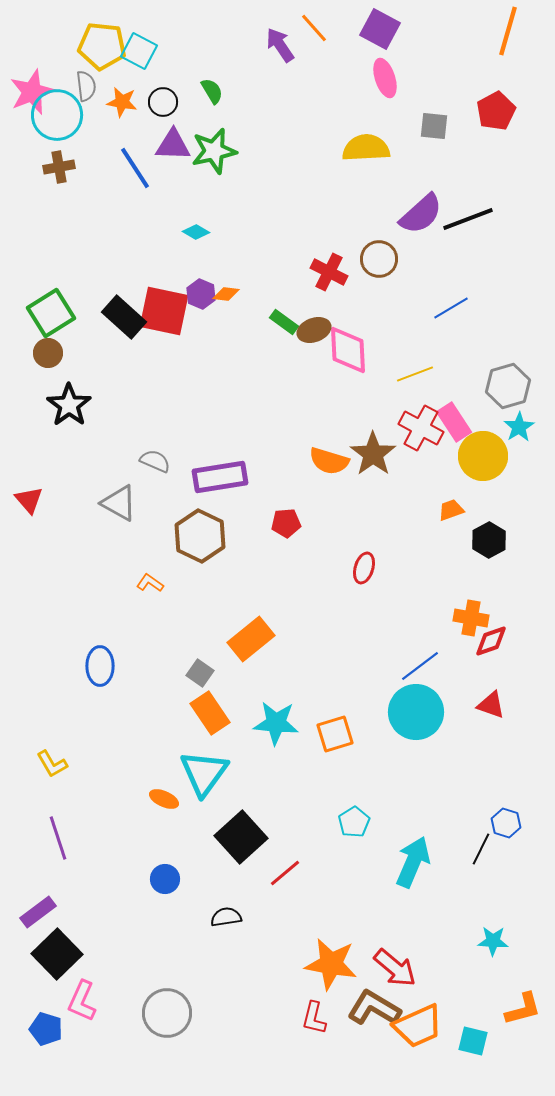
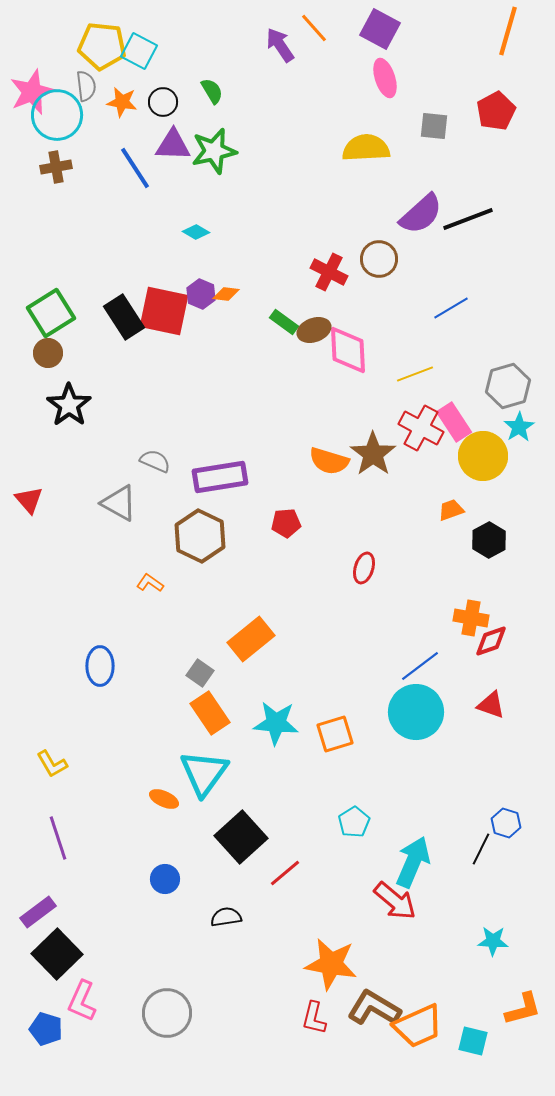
brown cross at (59, 167): moved 3 px left
black rectangle at (124, 317): rotated 15 degrees clockwise
red arrow at (395, 968): moved 67 px up
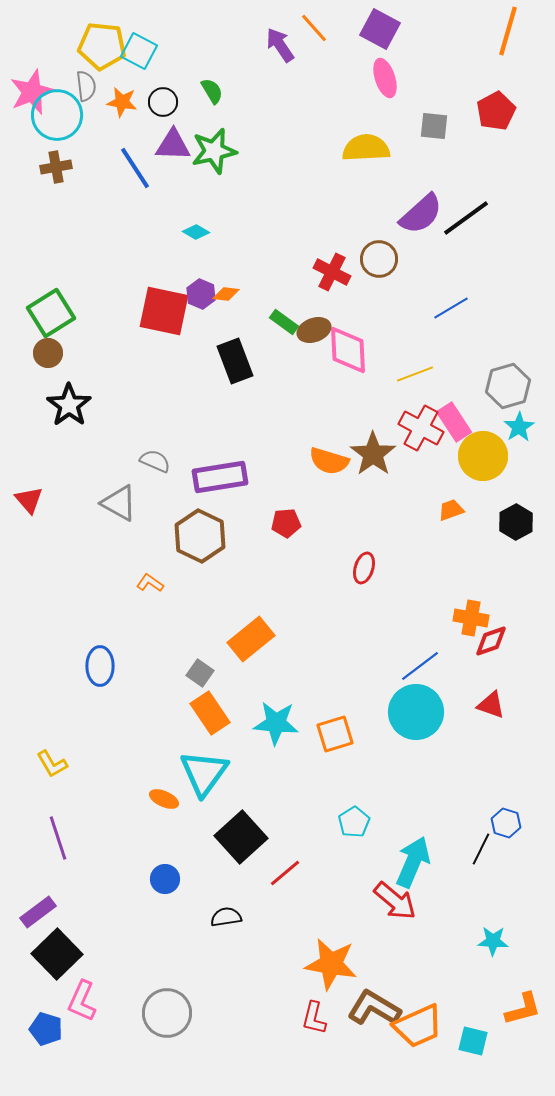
black line at (468, 219): moved 2 px left, 1 px up; rotated 15 degrees counterclockwise
red cross at (329, 272): moved 3 px right
black rectangle at (124, 317): moved 111 px right, 44 px down; rotated 12 degrees clockwise
black hexagon at (489, 540): moved 27 px right, 18 px up
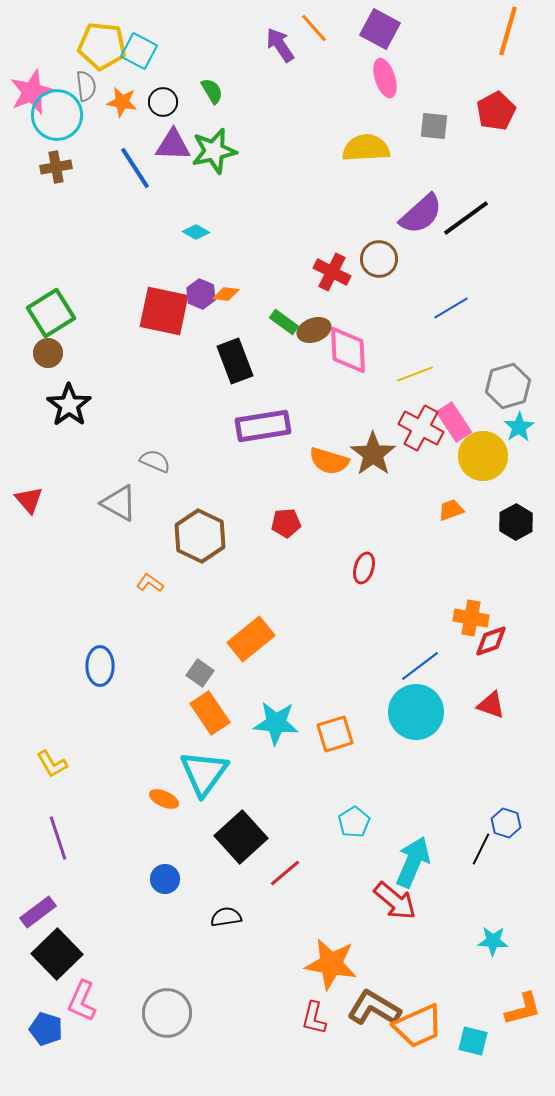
purple rectangle at (220, 477): moved 43 px right, 51 px up
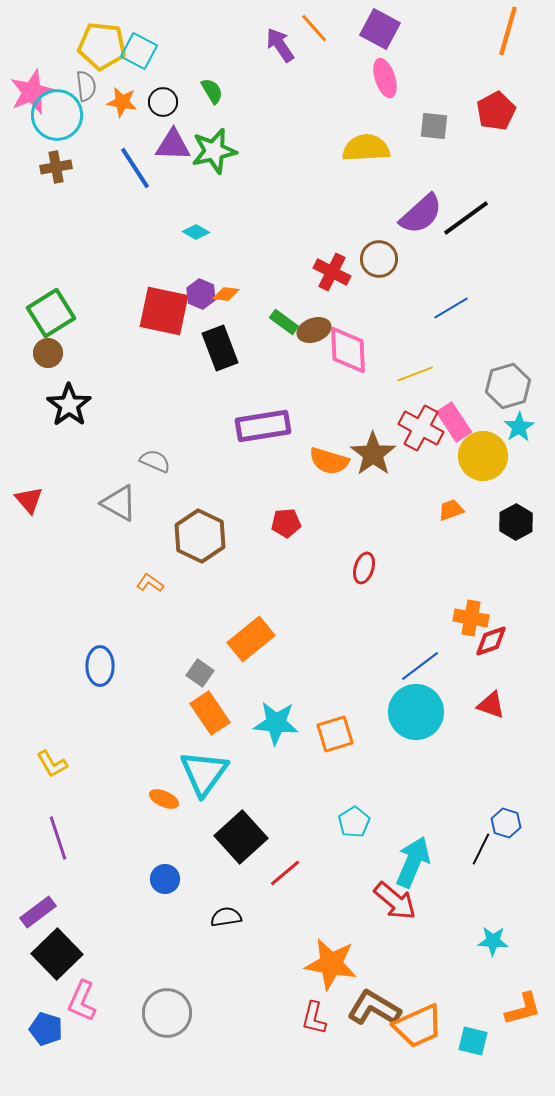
black rectangle at (235, 361): moved 15 px left, 13 px up
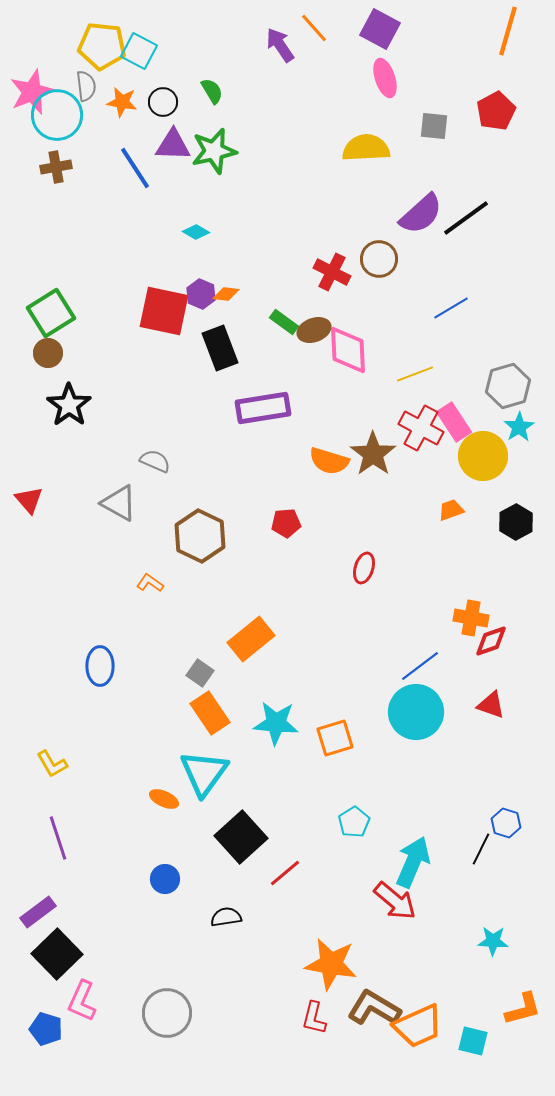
purple rectangle at (263, 426): moved 18 px up
orange square at (335, 734): moved 4 px down
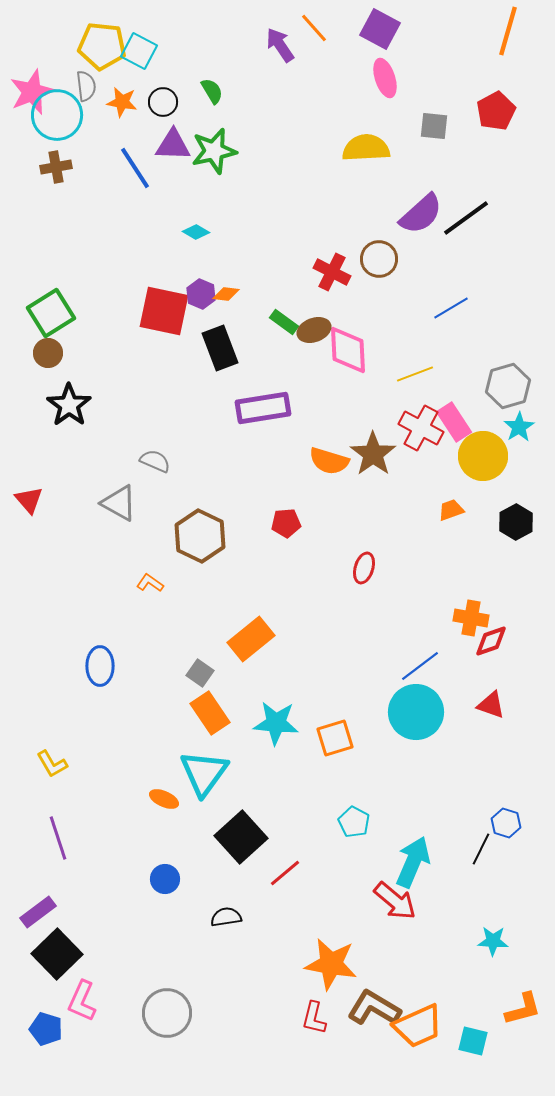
cyan pentagon at (354, 822): rotated 12 degrees counterclockwise
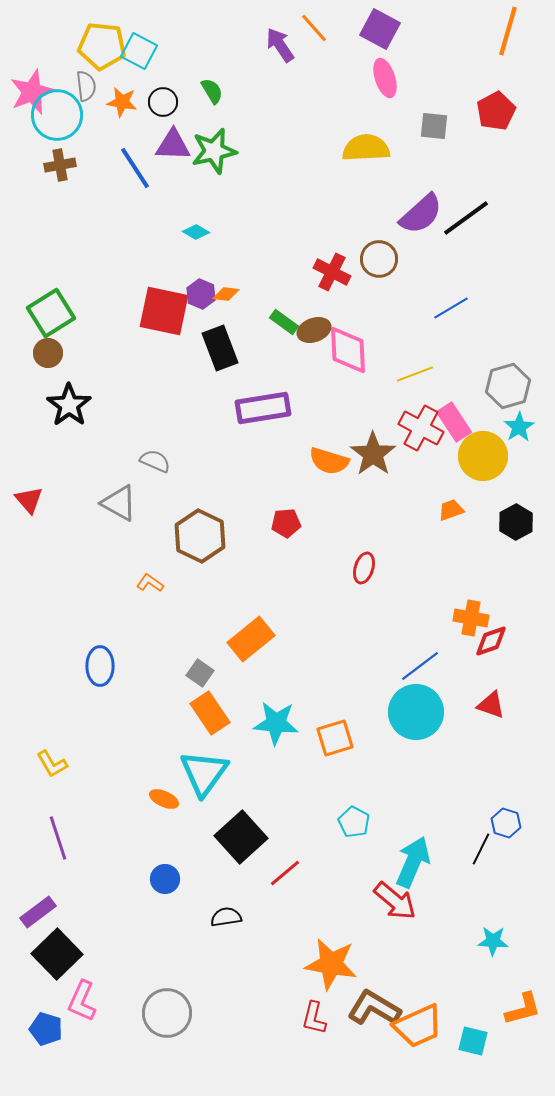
brown cross at (56, 167): moved 4 px right, 2 px up
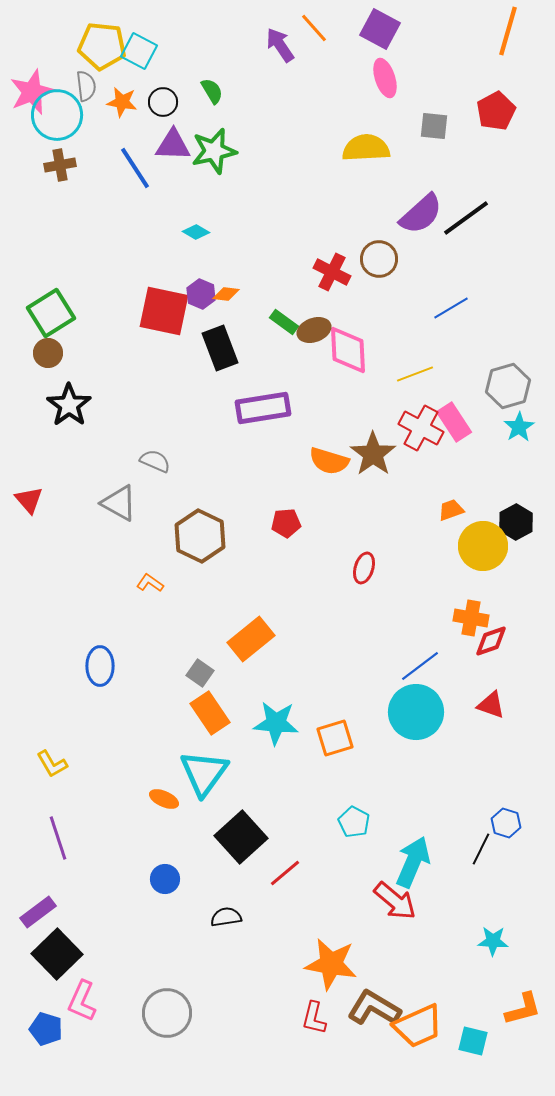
yellow circle at (483, 456): moved 90 px down
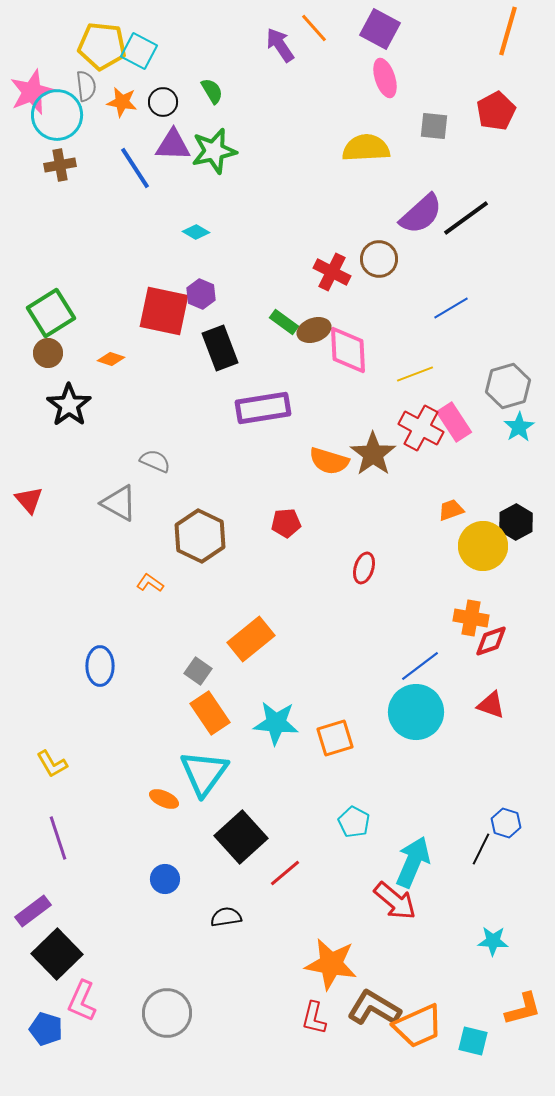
orange diamond at (226, 294): moved 115 px left, 65 px down; rotated 12 degrees clockwise
gray square at (200, 673): moved 2 px left, 2 px up
purple rectangle at (38, 912): moved 5 px left, 1 px up
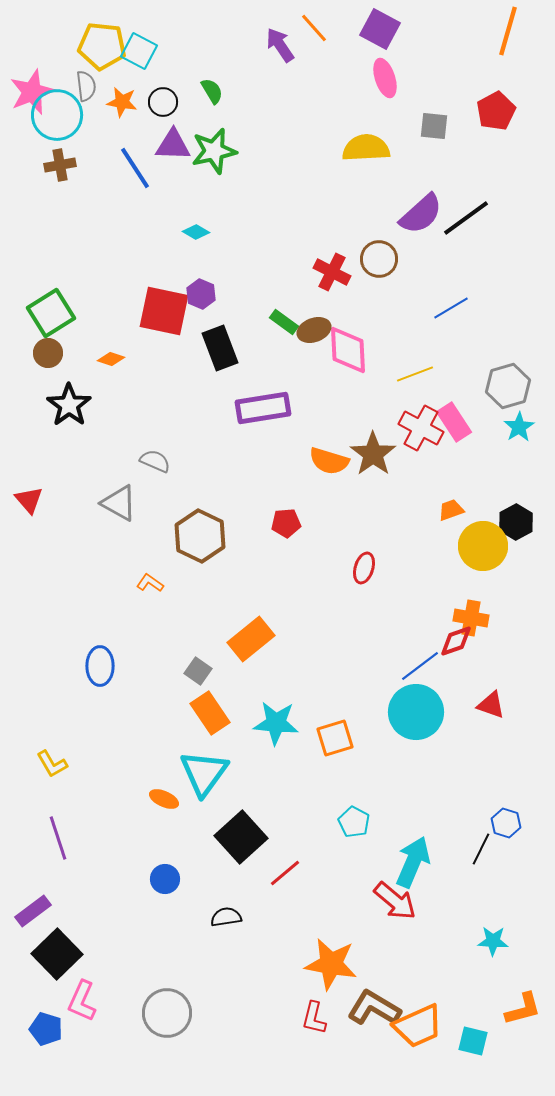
red diamond at (491, 641): moved 35 px left
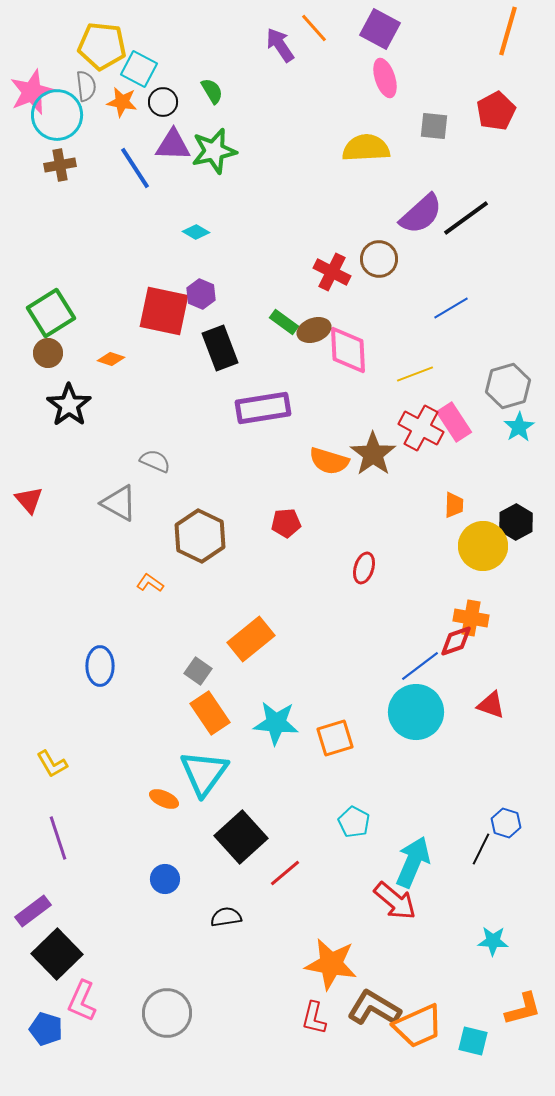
cyan square at (139, 51): moved 18 px down
orange trapezoid at (451, 510): moved 3 px right, 5 px up; rotated 112 degrees clockwise
